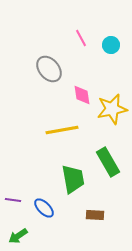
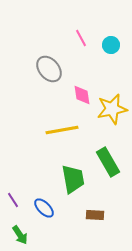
purple line: rotated 49 degrees clockwise
green arrow: moved 2 px right, 1 px up; rotated 90 degrees counterclockwise
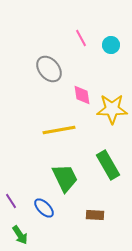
yellow star: rotated 12 degrees clockwise
yellow line: moved 3 px left
green rectangle: moved 3 px down
green trapezoid: moved 8 px left, 1 px up; rotated 16 degrees counterclockwise
purple line: moved 2 px left, 1 px down
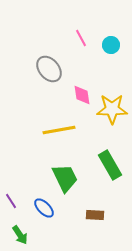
green rectangle: moved 2 px right
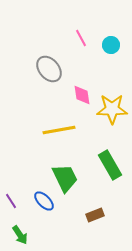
blue ellipse: moved 7 px up
brown rectangle: rotated 24 degrees counterclockwise
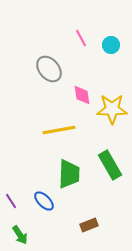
green trapezoid: moved 4 px right, 4 px up; rotated 28 degrees clockwise
brown rectangle: moved 6 px left, 10 px down
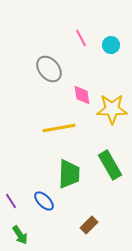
yellow line: moved 2 px up
brown rectangle: rotated 24 degrees counterclockwise
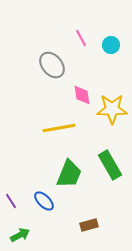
gray ellipse: moved 3 px right, 4 px up
green trapezoid: rotated 20 degrees clockwise
brown rectangle: rotated 30 degrees clockwise
green arrow: rotated 84 degrees counterclockwise
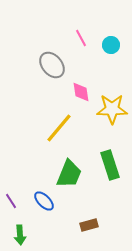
pink diamond: moved 1 px left, 3 px up
yellow line: rotated 40 degrees counterclockwise
green rectangle: rotated 12 degrees clockwise
green arrow: rotated 114 degrees clockwise
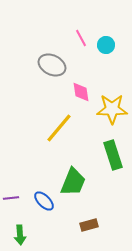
cyan circle: moved 5 px left
gray ellipse: rotated 24 degrees counterclockwise
green rectangle: moved 3 px right, 10 px up
green trapezoid: moved 4 px right, 8 px down
purple line: moved 3 px up; rotated 63 degrees counterclockwise
